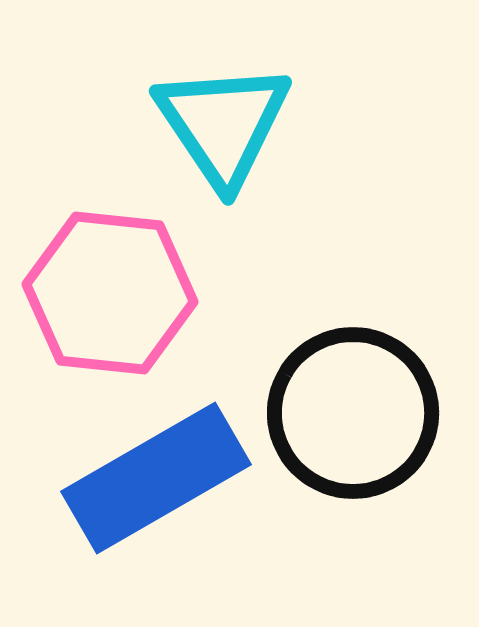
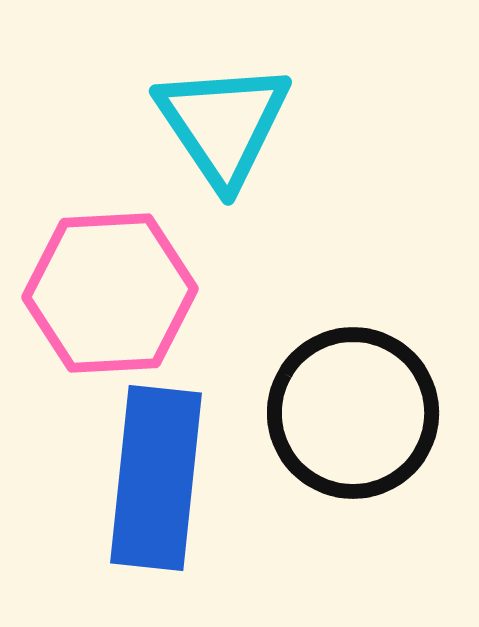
pink hexagon: rotated 9 degrees counterclockwise
blue rectangle: rotated 54 degrees counterclockwise
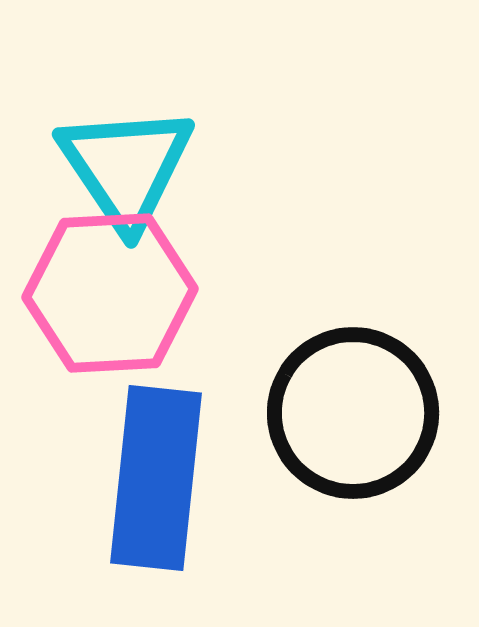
cyan triangle: moved 97 px left, 43 px down
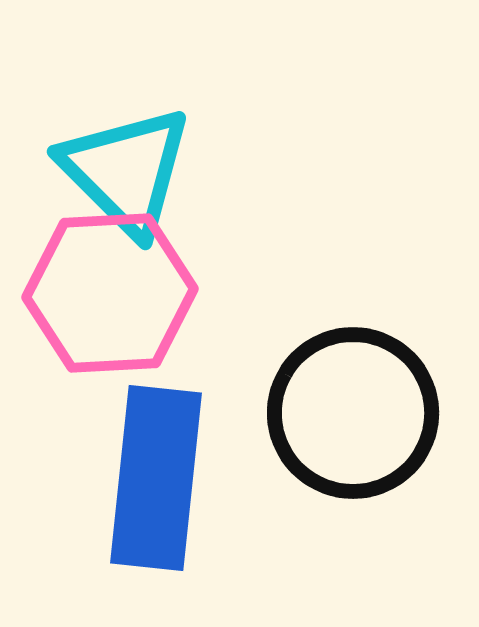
cyan triangle: moved 4 px down; rotated 11 degrees counterclockwise
